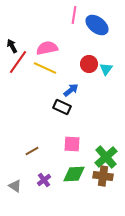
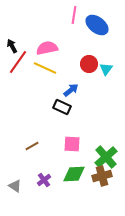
brown line: moved 5 px up
brown cross: moved 1 px left; rotated 24 degrees counterclockwise
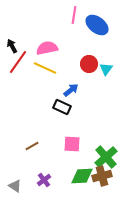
green diamond: moved 8 px right, 2 px down
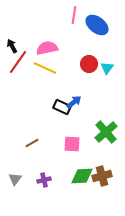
cyan triangle: moved 1 px right, 1 px up
blue arrow: moved 3 px right, 12 px down
brown line: moved 3 px up
green cross: moved 25 px up
purple cross: rotated 24 degrees clockwise
gray triangle: moved 7 px up; rotated 32 degrees clockwise
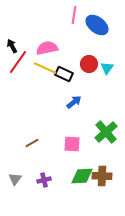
black rectangle: moved 2 px right, 33 px up
brown cross: rotated 18 degrees clockwise
